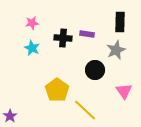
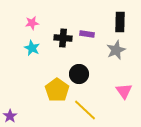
black circle: moved 16 px left, 4 px down
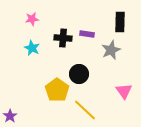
pink star: moved 4 px up
gray star: moved 5 px left
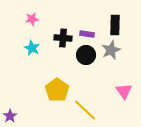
black rectangle: moved 5 px left, 3 px down
black circle: moved 7 px right, 19 px up
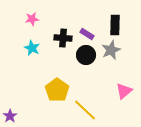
purple rectangle: rotated 24 degrees clockwise
pink triangle: rotated 24 degrees clockwise
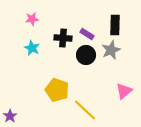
yellow pentagon: rotated 15 degrees counterclockwise
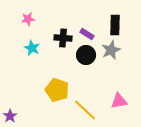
pink star: moved 4 px left
pink triangle: moved 5 px left, 10 px down; rotated 30 degrees clockwise
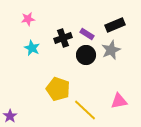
black rectangle: rotated 66 degrees clockwise
black cross: rotated 24 degrees counterclockwise
yellow pentagon: moved 1 px right, 1 px up
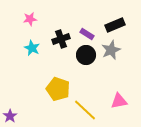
pink star: moved 2 px right
black cross: moved 2 px left, 1 px down
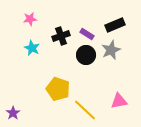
black cross: moved 3 px up
purple star: moved 3 px right, 3 px up
